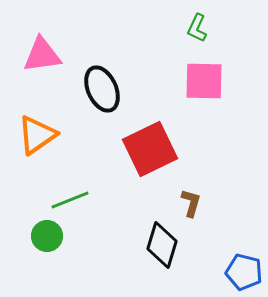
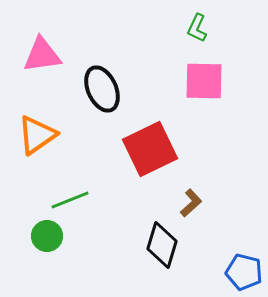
brown L-shape: rotated 32 degrees clockwise
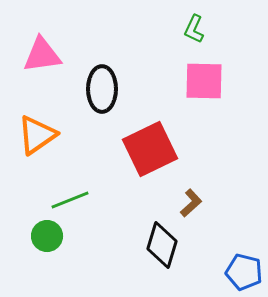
green L-shape: moved 3 px left, 1 px down
black ellipse: rotated 24 degrees clockwise
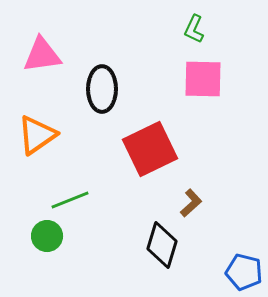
pink square: moved 1 px left, 2 px up
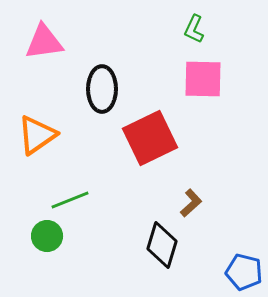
pink triangle: moved 2 px right, 13 px up
red square: moved 11 px up
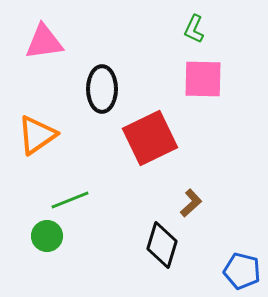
blue pentagon: moved 2 px left, 1 px up
